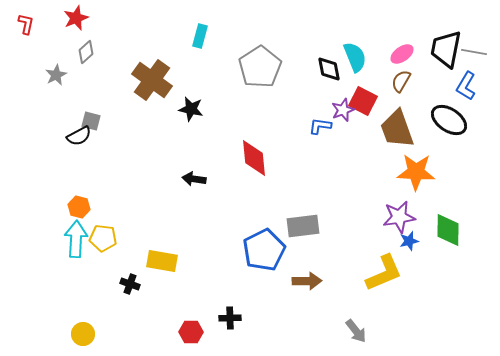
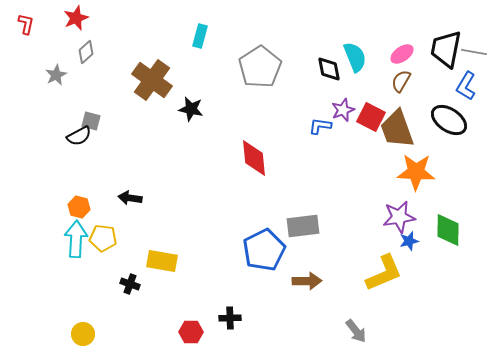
red square at (363, 101): moved 8 px right, 16 px down
black arrow at (194, 179): moved 64 px left, 19 px down
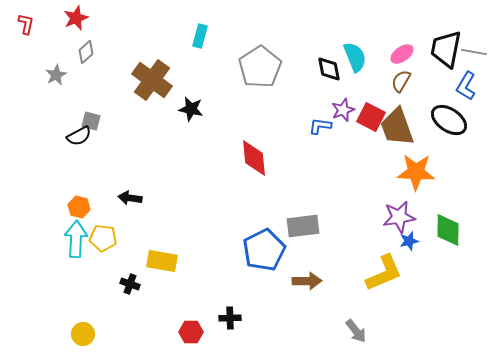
brown trapezoid at (397, 129): moved 2 px up
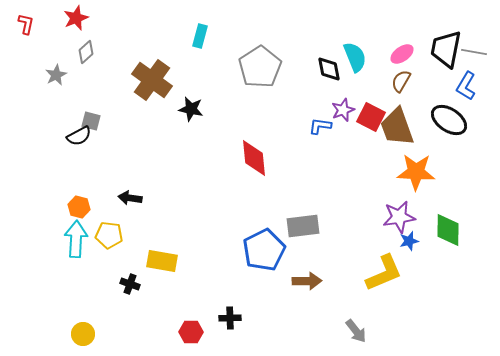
yellow pentagon at (103, 238): moved 6 px right, 3 px up
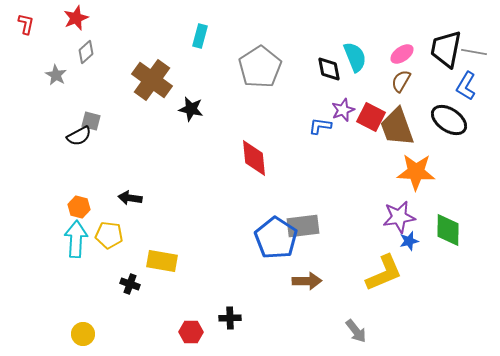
gray star at (56, 75): rotated 15 degrees counterclockwise
blue pentagon at (264, 250): moved 12 px right, 12 px up; rotated 12 degrees counterclockwise
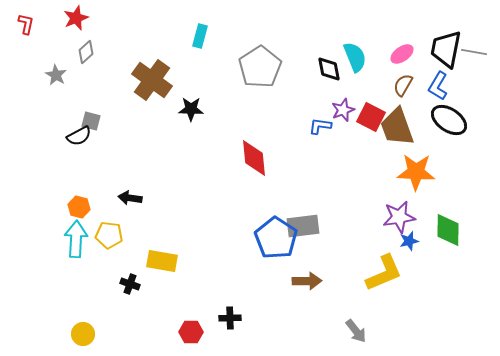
brown semicircle at (401, 81): moved 2 px right, 4 px down
blue L-shape at (466, 86): moved 28 px left
black star at (191, 109): rotated 10 degrees counterclockwise
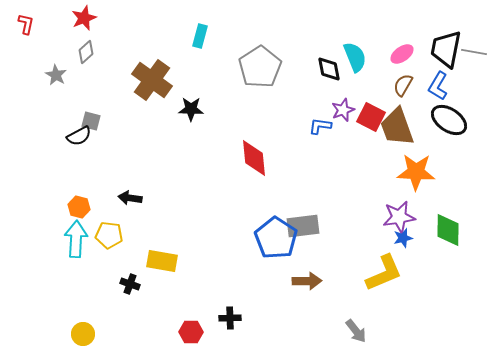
red star at (76, 18): moved 8 px right
blue star at (409, 241): moved 6 px left, 3 px up
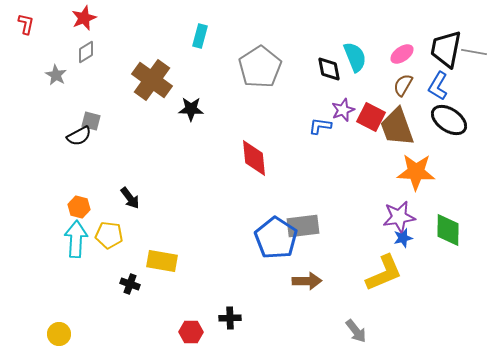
gray diamond at (86, 52): rotated 10 degrees clockwise
black arrow at (130, 198): rotated 135 degrees counterclockwise
yellow circle at (83, 334): moved 24 px left
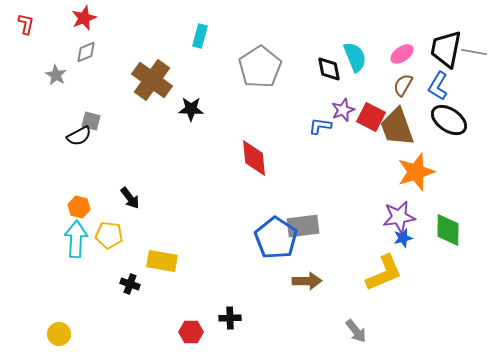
gray diamond at (86, 52): rotated 10 degrees clockwise
orange star at (416, 172): rotated 21 degrees counterclockwise
